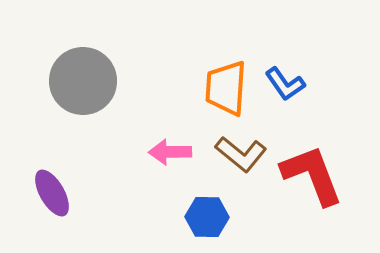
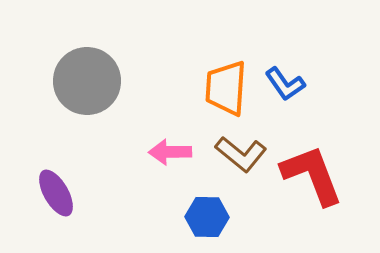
gray circle: moved 4 px right
purple ellipse: moved 4 px right
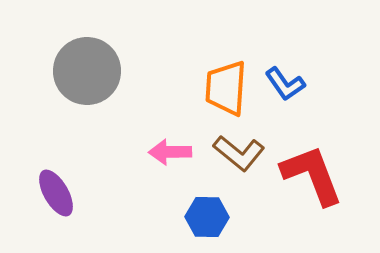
gray circle: moved 10 px up
brown L-shape: moved 2 px left, 1 px up
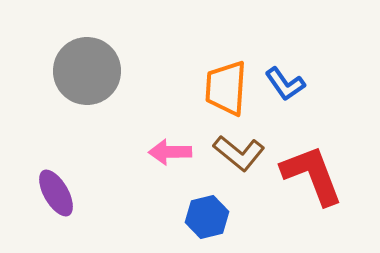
blue hexagon: rotated 15 degrees counterclockwise
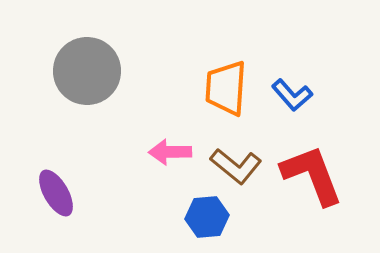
blue L-shape: moved 7 px right, 11 px down; rotated 6 degrees counterclockwise
brown L-shape: moved 3 px left, 13 px down
blue hexagon: rotated 9 degrees clockwise
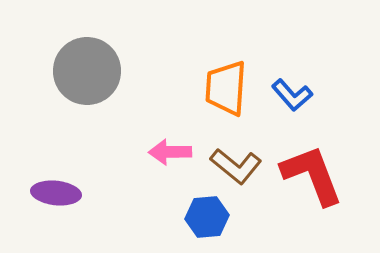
purple ellipse: rotated 54 degrees counterclockwise
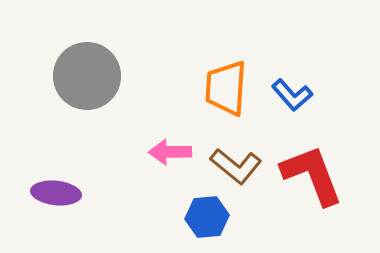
gray circle: moved 5 px down
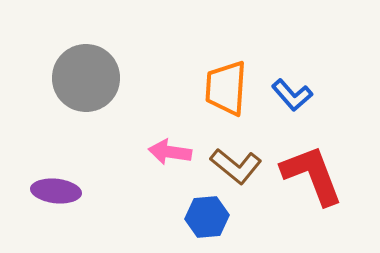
gray circle: moved 1 px left, 2 px down
pink arrow: rotated 9 degrees clockwise
purple ellipse: moved 2 px up
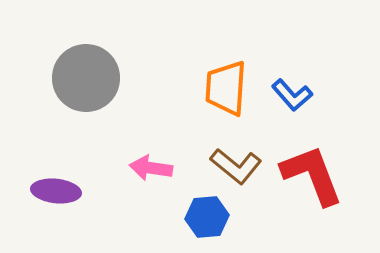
pink arrow: moved 19 px left, 16 px down
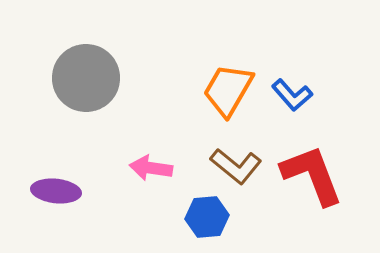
orange trapezoid: moved 2 px right, 2 px down; rotated 26 degrees clockwise
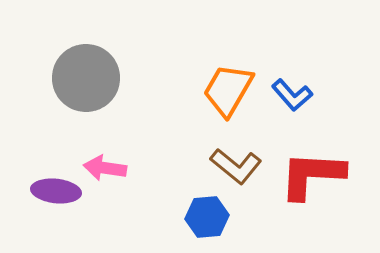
pink arrow: moved 46 px left
red L-shape: rotated 66 degrees counterclockwise
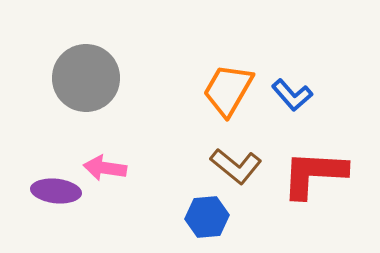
red L-shape: moved 2 px right, 1 px up
